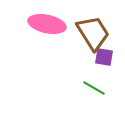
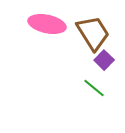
purple square: moved 3 px down; rotated 36 degrees clockwise
green line: rotated 10 degrees clockwise
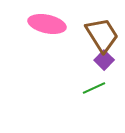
brown trapezoid: moved 9 px right, 2 px down
green line: rotated 65 degrees counterclockwise
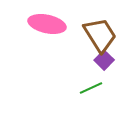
brown trapezoid: moved 2 px left
green line: moved 3 px left
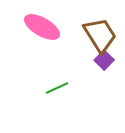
pink ellipse: moved 5 px left, 3 px down; rotated 18 degrees clockwise
green line: moved 34 px left
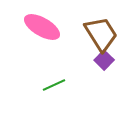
brown trapezoid: moved 1 px right, 1 px up
green line: moved 3 px left, 3 px up
